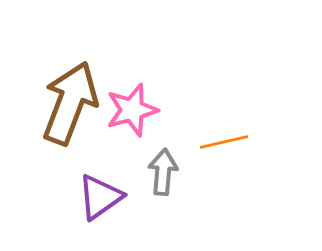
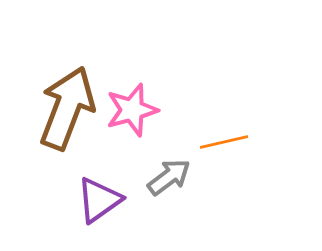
brown arrow: moved 3 px left, 5 px down
gray arrow: moved 6 px right, 5 px down; rotated 48 degrees clockwise
purple triangle: moved 1 px left, 3 px down
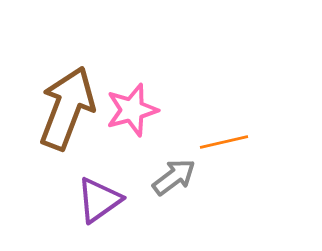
gray arrow: moved 5 px right
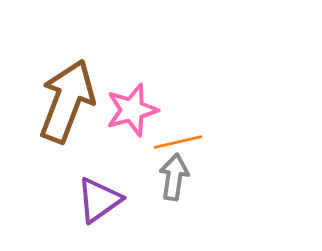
brown arrow: moved 7 px up
orange line: moved 46 px left
gray arrow: rotated 45 degrees counterclockwise
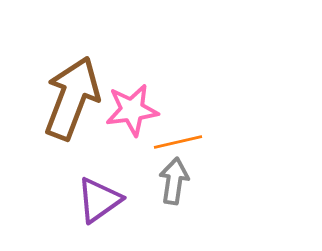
brown arrow: moved 5 px right, 3 px up
pink star: rotated 8 degrees clockwise
gray arrow: moved 4 px down
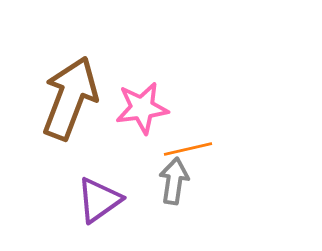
brown arrow: moved 2 px left
pink star: moved 10 px right, 2 px up
orange line: moved 10 px right, 7 px down
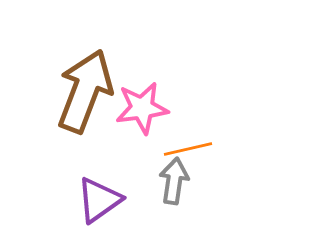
brown arrow: moved 15 px right, 7 px up
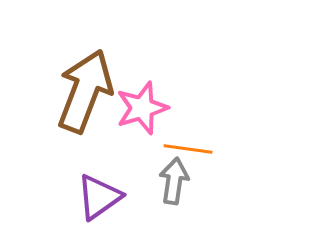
pink star: rotated 10 degrees counterclockwise
orange line: rotated 21 degrees clockwise
purple triangle: moved 3 px up
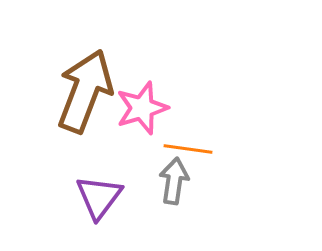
purple triangle: rotated 18 degrees counterclockwise
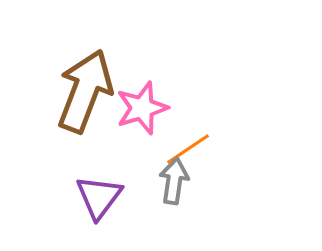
orange line: rotated 42 degrees counterclockwise
